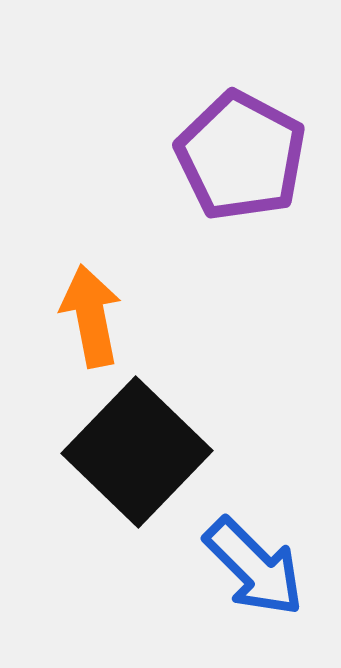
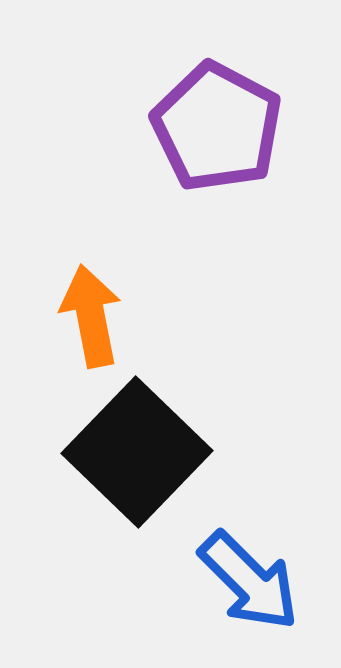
purple pentagon: moved 24 px left, 29 px up
blue arrow: moved 5 px left, 14 px down
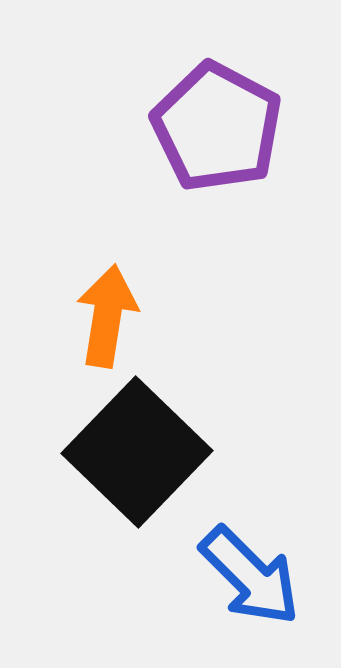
orange arrow: moved 16 px right; rotated 20 degrees clockwise
blue arrow: moved 1 px right, 5 px up
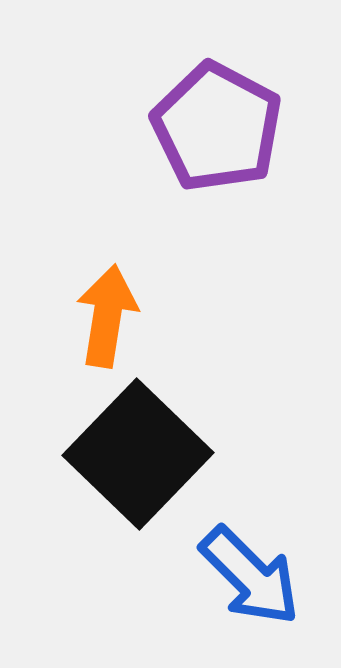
black square: moved 1 px right, 2 px down
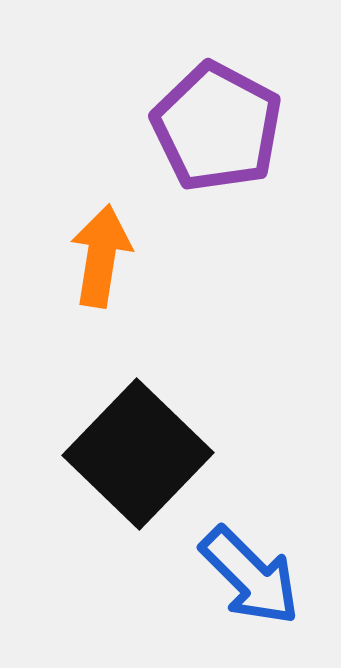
orange arrow: moved 6 px left, 60 px up
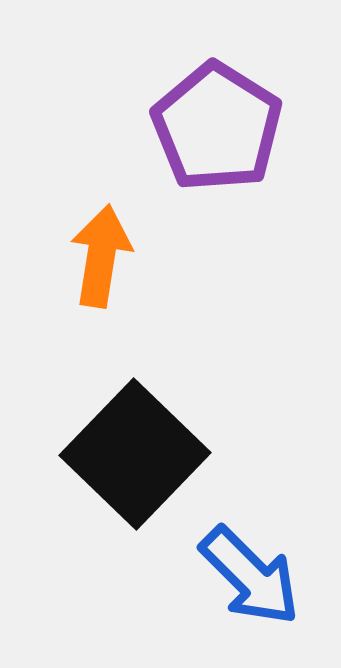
purple pentagon: rotated 4 degrees clockwise
black square: moved 3 px left
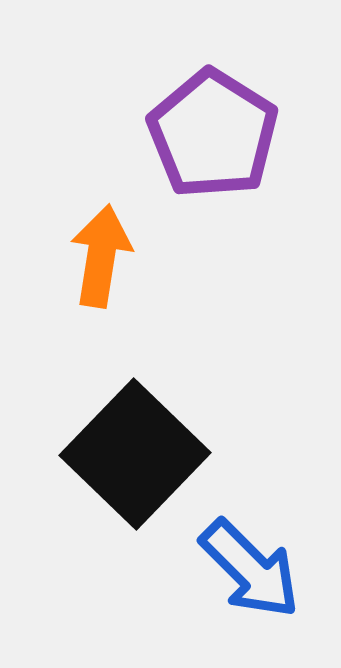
purple pentagon: moved 4 px left, 7 px down
blue arrow: moved 7 px up
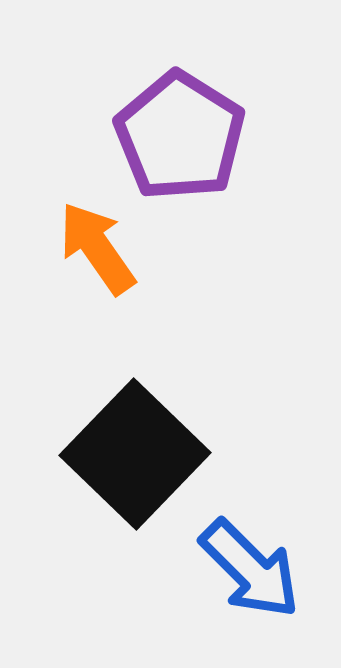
purple pentagon: moved 33 px left, 2 px down
orange arrow: moved 4 px left, 8 px up; rotated 44 degrees counterclockwise
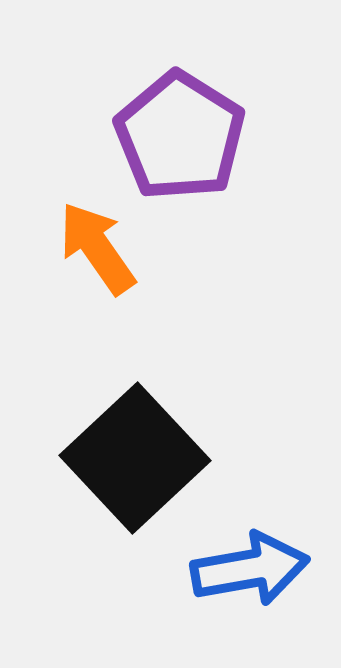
black square: moved 4 px down; rotated 3 degrees clockwise
blue arrow: rotated 55 degrees counterclockwise
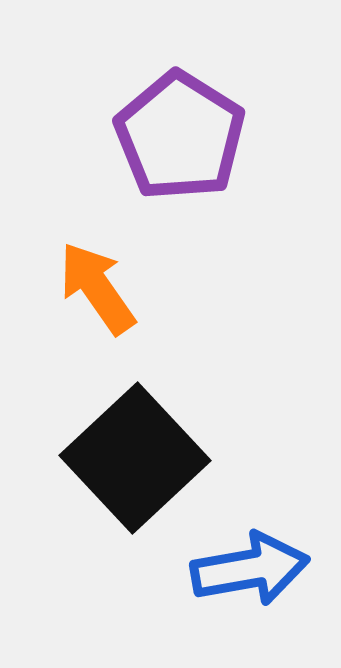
orange arrow: moved 40 px down
